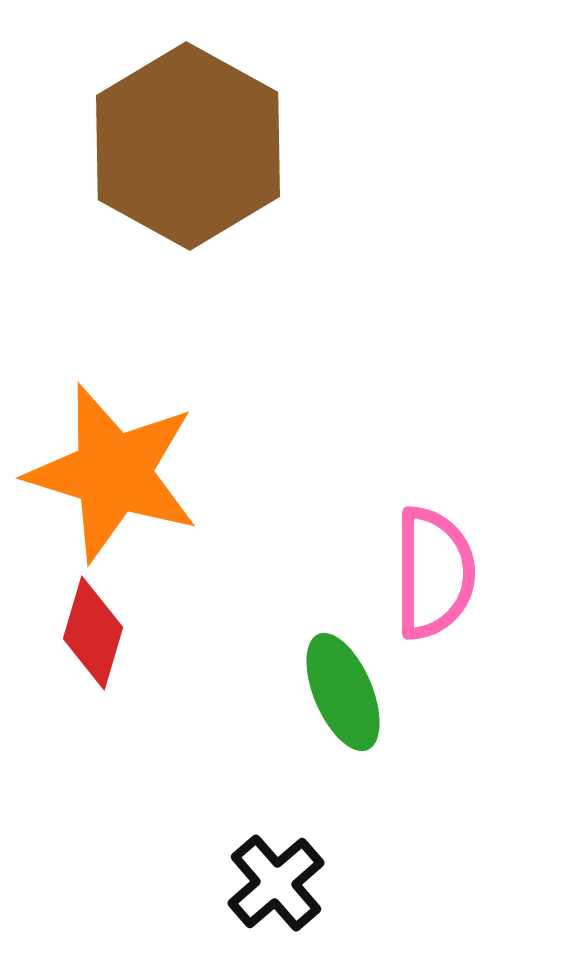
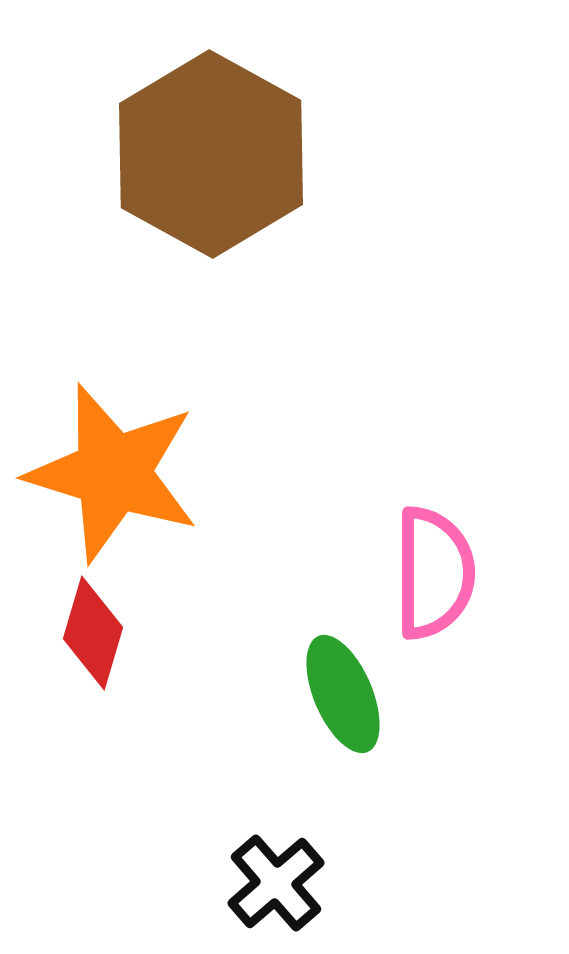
brown hexagon: moved 23 px right, 8 px down
green ellipse: moved 2 px down
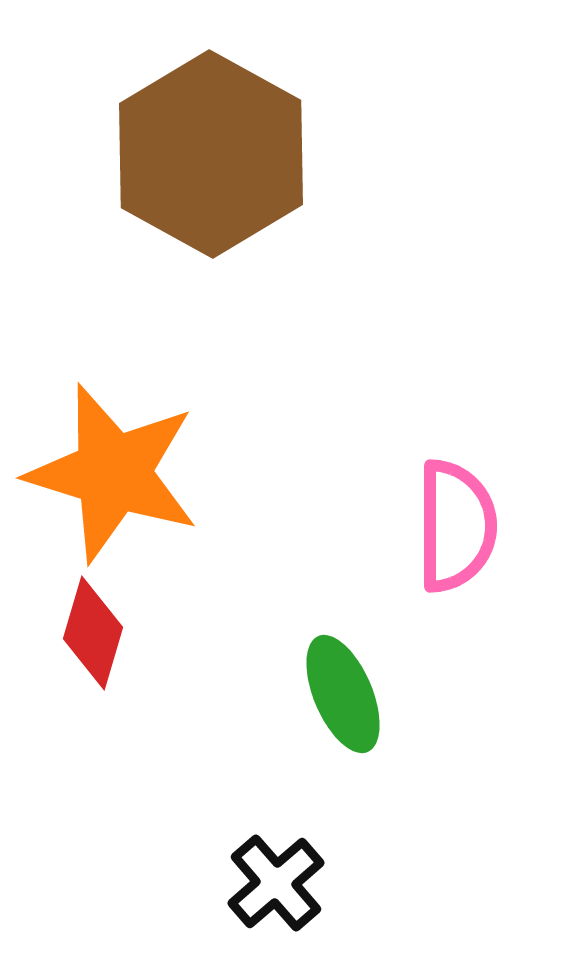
pink semicircle: moved 22 px right, 47 px up
